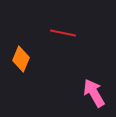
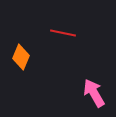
orange diamond: moved 2 px up
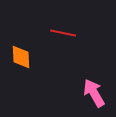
orange diamond: rotated 25 degrees counterclockwise
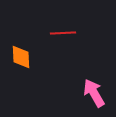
red line: rotated 15 degrees counterclockwise
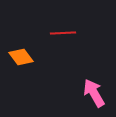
orange diamond: rotated 35 degrees counterclockwise
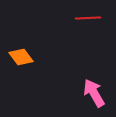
red line: moved 25 px right, 15 px up
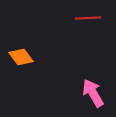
pink arrow: moved 1 px left
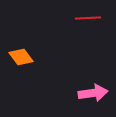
pink arrow: rotated 112 degrees clockwise
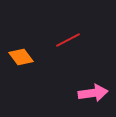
red line: moved 20 px left, 22 px down; rotated 25 degrees counterclockwise
